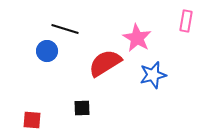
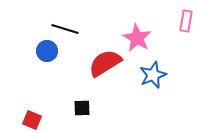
blue star: rotated 8 degrees counterclockwise
red square: rotated 18 degrees clockwise
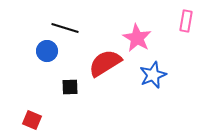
black line: moved 1 px up
black square: moved 12 px left, 21 px up
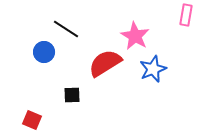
pink rectangle: moved 6 px up
black line: moved 1 px right, 1 px down; rotated 16 degrees clockwise
pink star: moved 2 px left, 2 px up
blue circle: moved 3 px left, 1 px down
blue star: moved 6 px up
black square: moved 2 px right, 8 px down
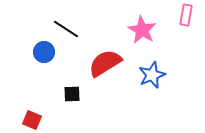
pink star: moved 7 px right, 6 px up
blue star: moved 1 px left, 6 px down
black square: moved 1 px up
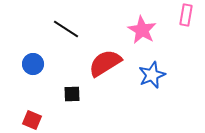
blue circle: moved 11 px left, 12 px down
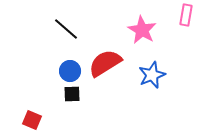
black line: rotated 8 degrees clockwise
blue circle: moved 37 px right, 7 px down
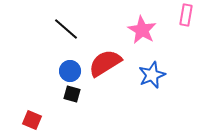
black square: rotated 18 degrees clockwise
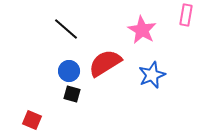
blue circle: moved 1 px left
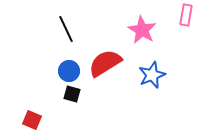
black line: rotated 24 degrees clockwise
